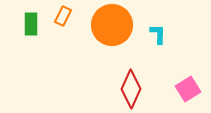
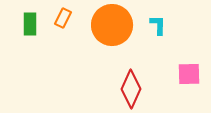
orange rectangle: moved 2 px down
green rectangle: moved 1 px left
cyan L-shape: moved 9 px up
pink square: moved 1 px right, 15 px up; rotated 30 degrees clockwise
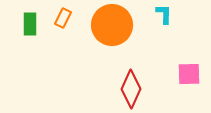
cyan L-shape: moved 6 px right, 11 px up
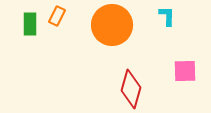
cyan L-shape: moved 3 px right, 2 px down
orange rectangle: moved 6 px left, 2 px up
pink square: moved 4 px left, 3 px up
red diamond: rotated 9 degrees counterclockwise
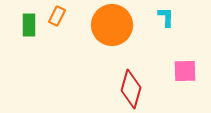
cyan L-shape: moved 1 px left, 1 px down
green rectangle: moved 1 px left, 1 px down
